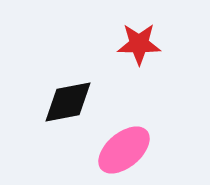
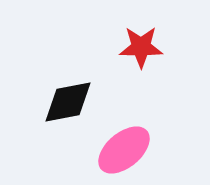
red star: moved 2 px right, 3 px down
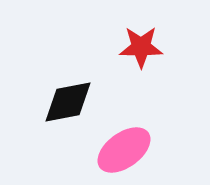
pink ellipse: rotated 4 degrees clockwise
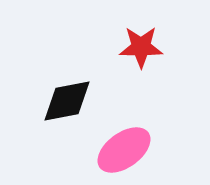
black diamond: moved 1 px left, 1 px up
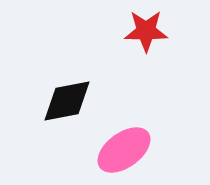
red star: moved 5 px right, 16 px up
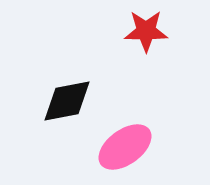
pink ellipse: moved 1 px right, 3 px up
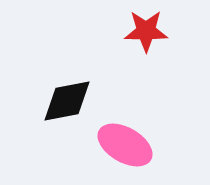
pink ellipse: moved 2 px up; rotated 66 degrees clockwise
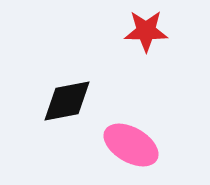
pink ellipse: moved 6 px right
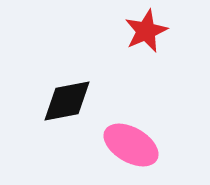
red star: rotated 24 degrees counterclockwise
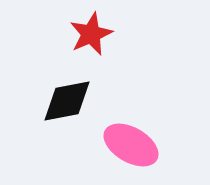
red star: moved 55 px left, 3 px down
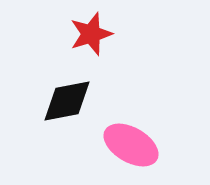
red star: rotated 6 degrees clockwise
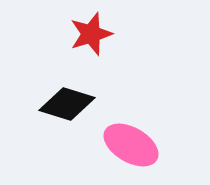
black diamond: moved 3 px down; rotated 28 degrees clockwise
